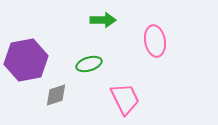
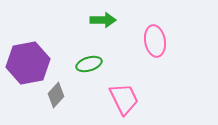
purple hexagon: moved 2 px right, 3 px down
gray diamond: rotated 30 degrees counterclockwise
pink trapezoid: moved 1 px left
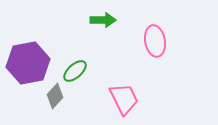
green ellipse: moved 14 px left, 7 px down; rotated 25 degrees counterclockwise
gray diamond: moved 1 px left, 1 px down
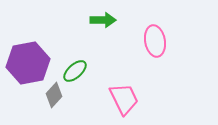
gray diamond: moved 1 px left, 1 px up
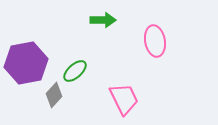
purple hexagon: moved 2 px left
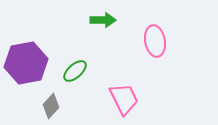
gray diamond: moved 3 px left, 11 px down
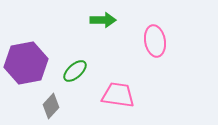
pink trapezoid: moved 6 px left, 4 px up; rotated 56 degrees counterclockwise
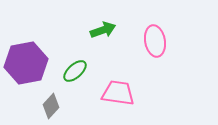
green arrow: moved 10 px down; rotated 20 degrees counterclockwise
pink trapezoid: moved 2 px up
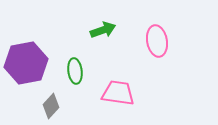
pink ellipse: moved 2 px right
green ellipse: rotated 55 degrees counterclockwise
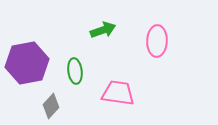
pink ellipse: rotated 12 degrees clockwise
purple hexagon: moved 1 px right
